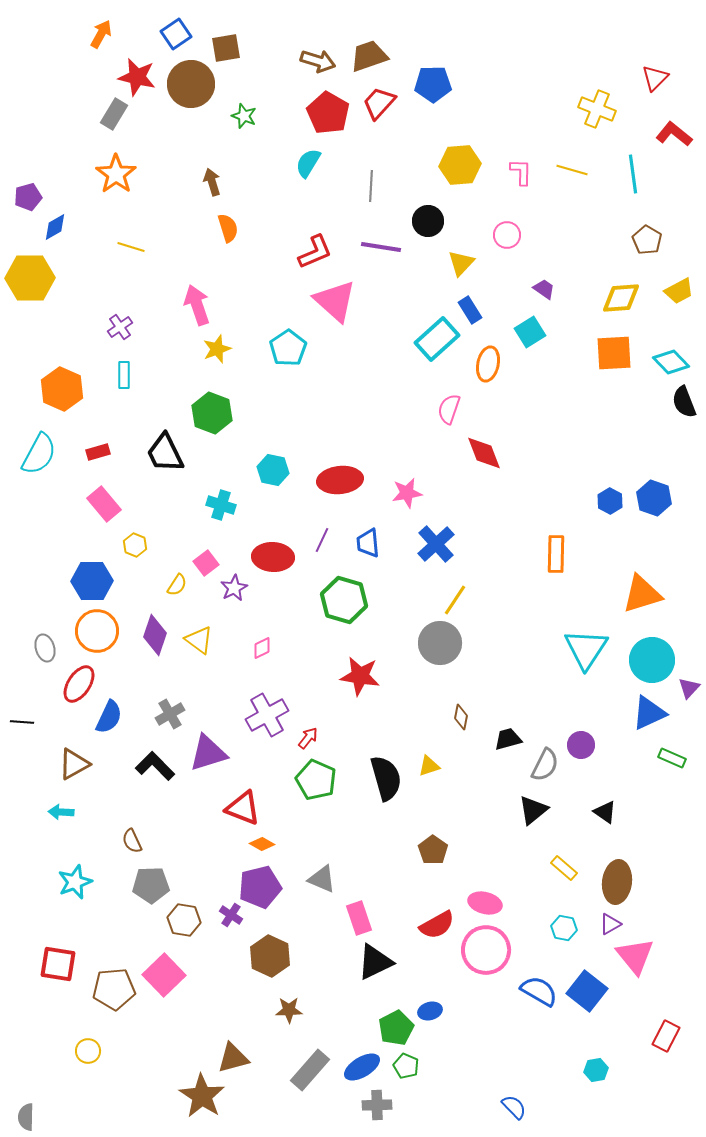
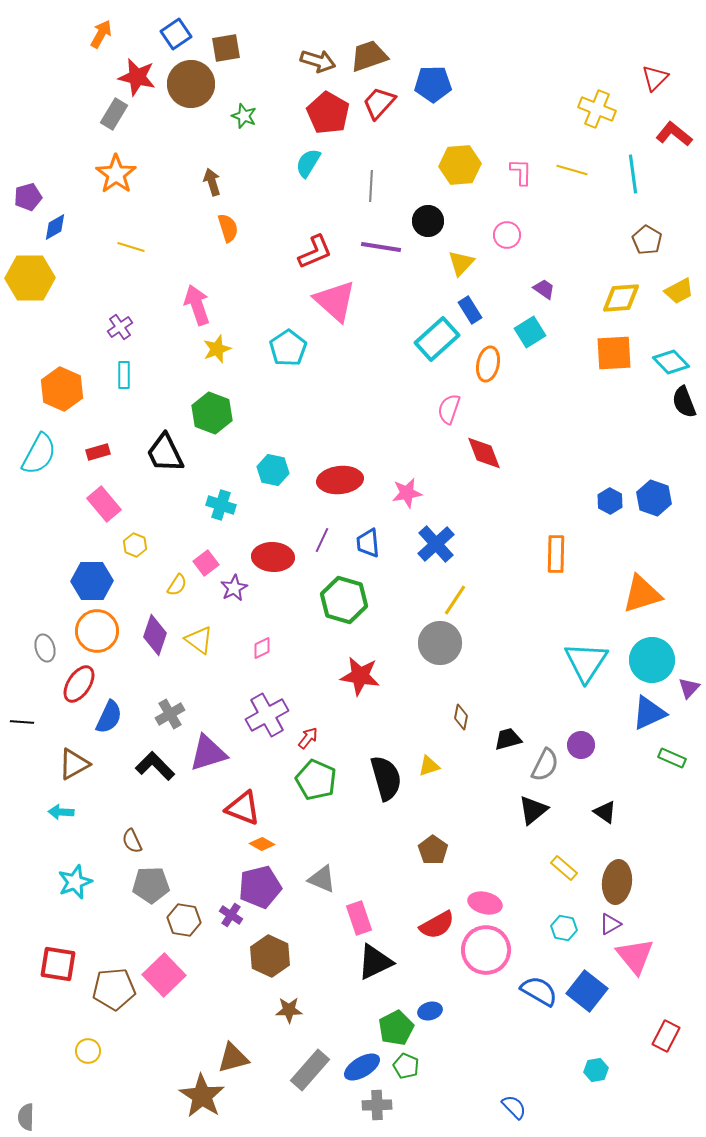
cyan triangle at (586, 649): moved 13 px down
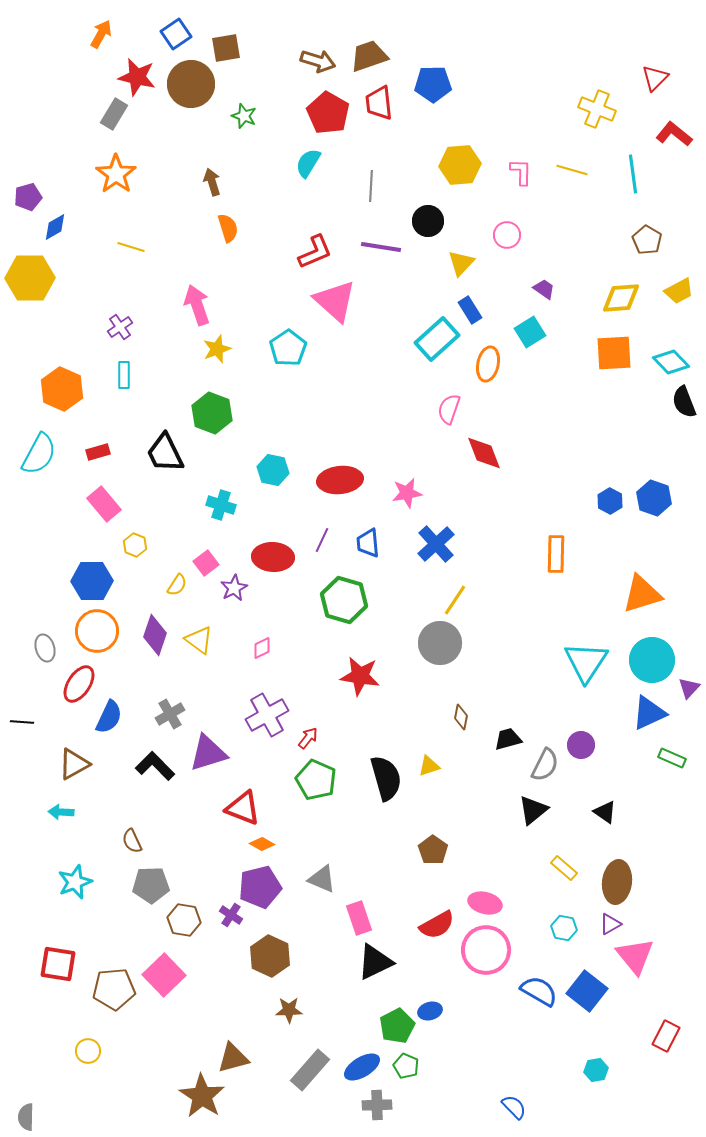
red trapezoid at (379, 103): rotated 48 degrees counterclockwise
green pentagon at (396, 1028): moved 1 px right, 2 px up
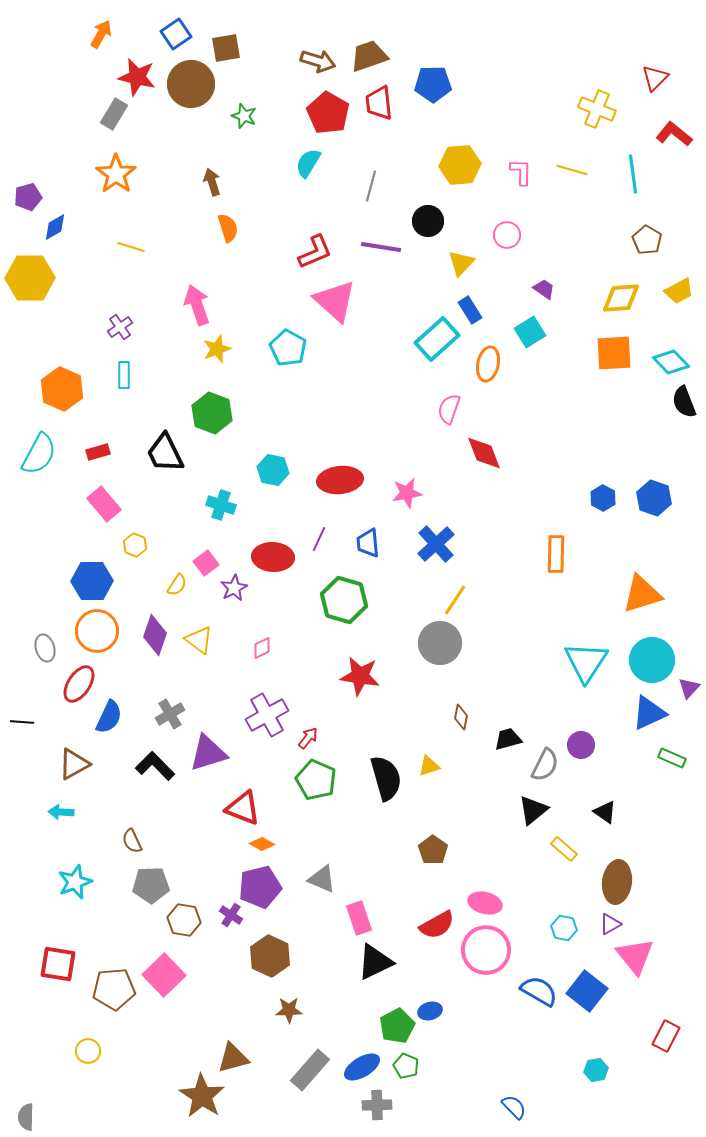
gray line at (371, 186): rotated 12 degrees clockwise
cyan pentagon at (288, 348): rotated 9 degrees counterclockwise
blue hexagon at (610, 501): moved 7 px left, 3 px up
purple line at (322, 540): moved 3 px left, 1 px up
yellow rectangle at (564, 868): moved 19 px up
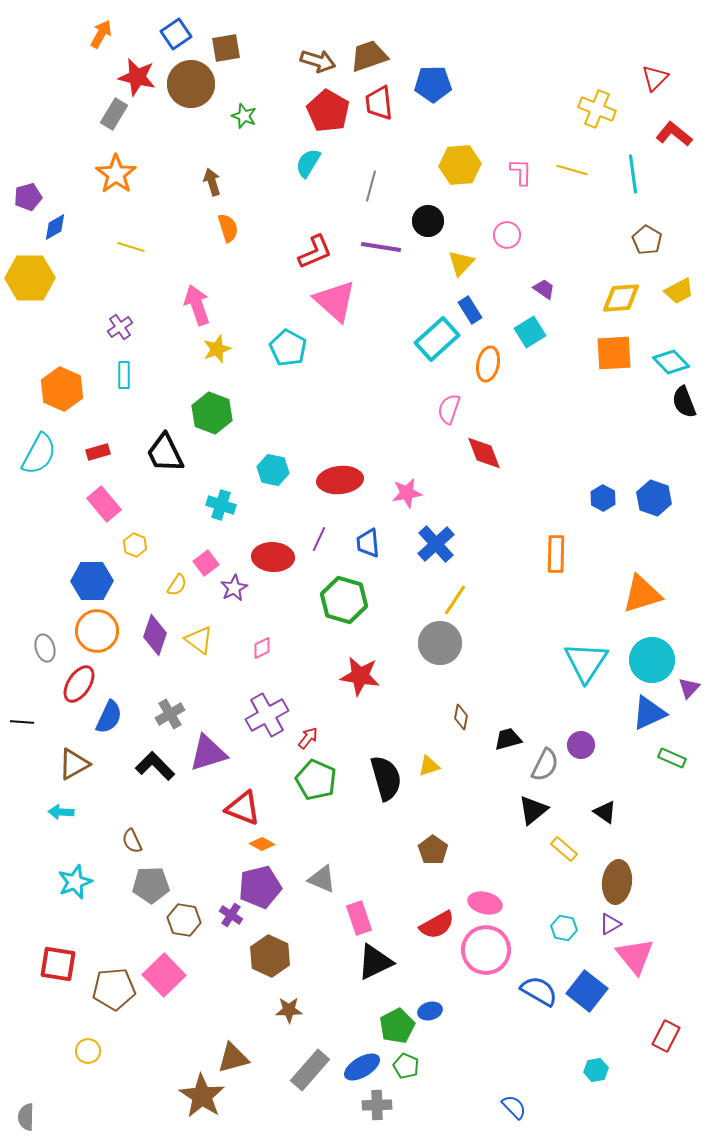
red pentagon at (328, 113): moved 2 px up
